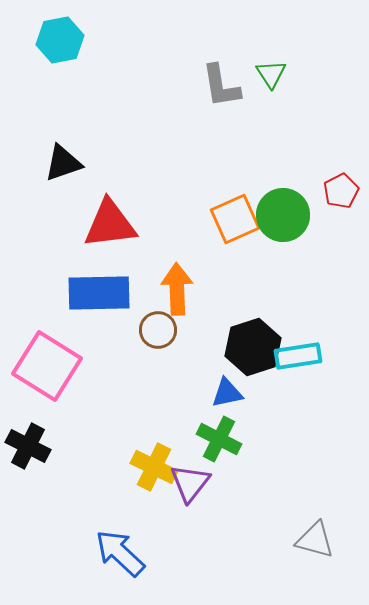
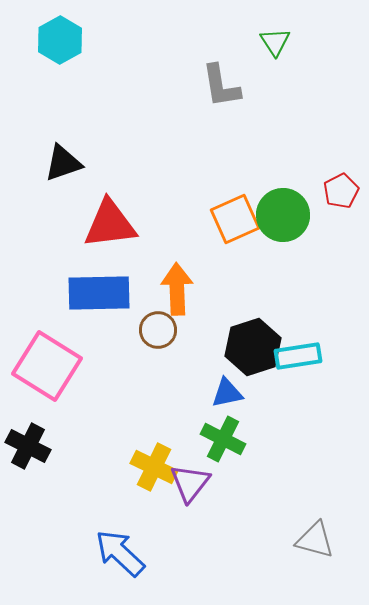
cyan hexagon: rotated 18 degrees counterclockwise
green triangle: moved 4 px right, 32 px up
green cross: moved 4 px right
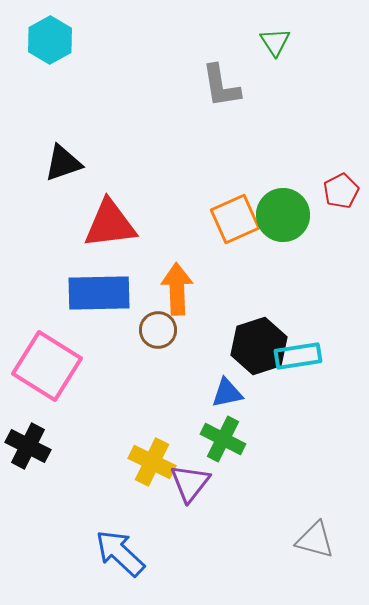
cyan hexagon: moved 10 px left
black hexagon: moved 6 px right, 1 px up
yellow cross: moved 2 px left, 5 px up
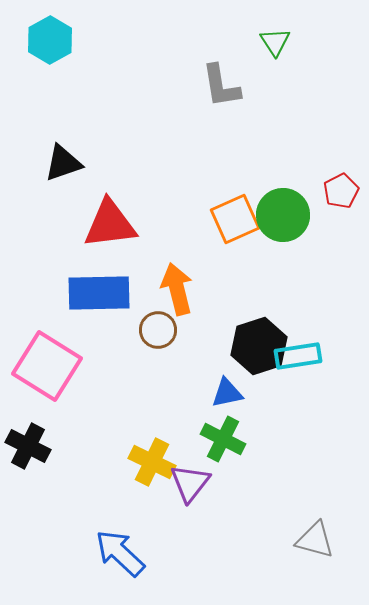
orange arrow: rotated 12 degrees counterclockwise
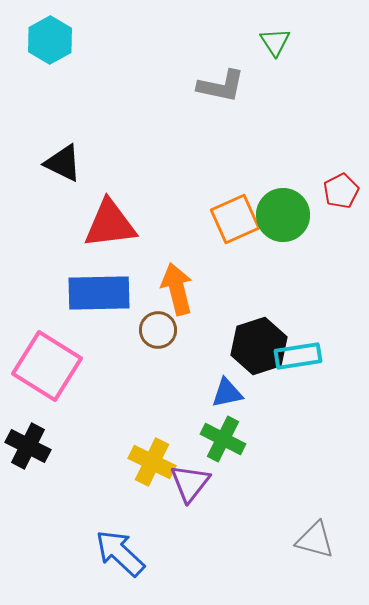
gray L-shape: rotated 69 degrees counterclockwise
black triangle: rotated 45 degrees clockwise
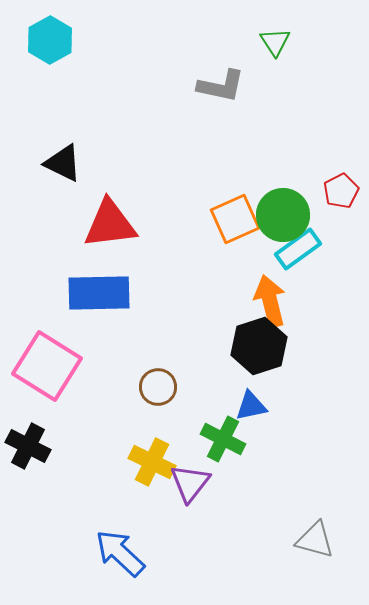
orange arrow: moved 93 px right, 12 px down
brown circle: moved 57 px down
cyan rectangle: moved 107 px up; rotated 27 degrees counterclockwise
blue triangle: moved 24 px right, 13 px down
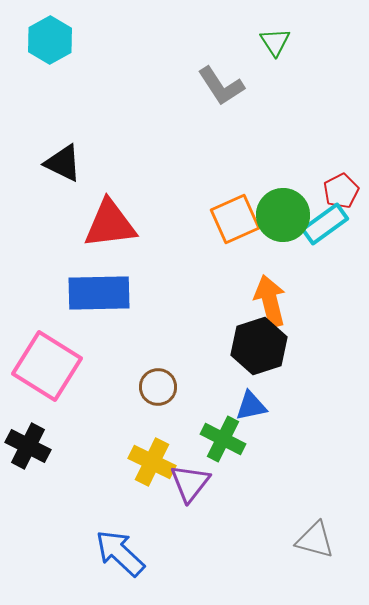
gray L-shape: rotated 45 degrees clockwise
cyan rectangle: moved 27 px right, 25 px up
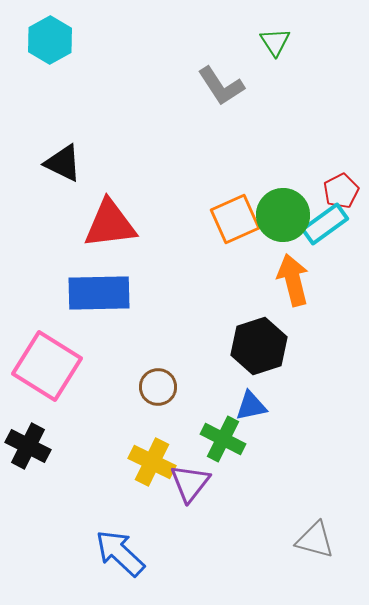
orange arrow: moved 23 px right, 21 px up
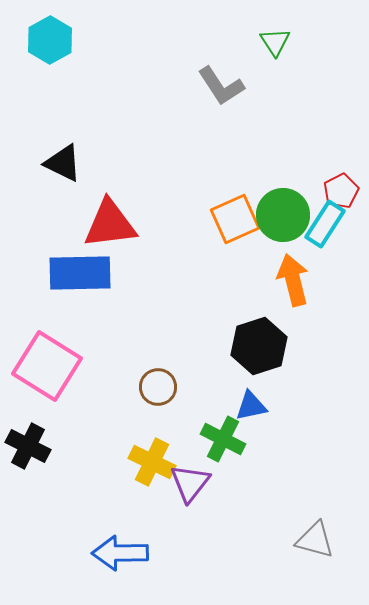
cyan rectangle: rotated 21 degrees counterclockwise
blue rectangle: moved 19 px left, 20 px up
blue arrow: rotated 44 degrees counterclockwise
